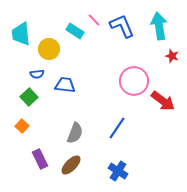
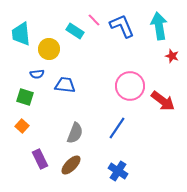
pink circle: moved 4 px left, 5 px down
green square: moved 4 px left; rotated 30 degrees counterclockwise
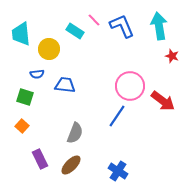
blue line: moved 12 px up
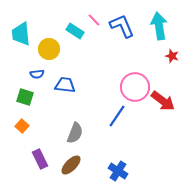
pink circle: moved 5 px right, 1 px down
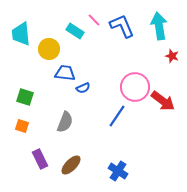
blue semicircle: moved 46 px right, 14 px down; rotated 16 degrees counterclockwise
blue trapezoid: moved 12 px up
orange square: rotated 24 degrees counterclockwise
gray semicircle: moved 10 px left, 11 px up
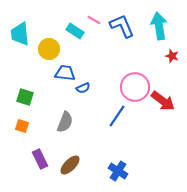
pink line: rotated 16 degrees counterclockwise
cyan trapezoid: moved 1 px left
brown ellipse: moved 1 px left
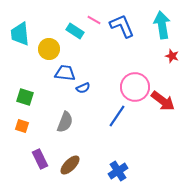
cyan arrow: moved 3 px right, 1 px up
blue cross: rotated 24 degrees clockwise
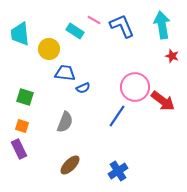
purple rectangle: moved 21 px left, 10 px up
